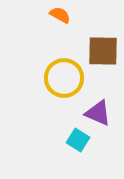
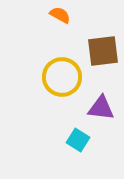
brown square: rotated 8 degrees counterclockwise
yellow circle: moved 2 px left, 1 px up
purple triangle: moved 3 px right, 5 px up; rotated 16 degrees counterclockwise
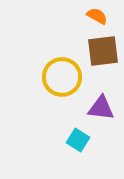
orange semicircle: moved 37 px right, 1 px down
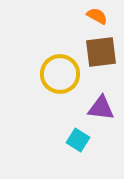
brown square: moved 2 px left, 1 px down
yellow circle: moved 2 px left, 3 px up
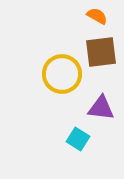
yellow circle: moved 2 px right
cyan square: moved 1 px up
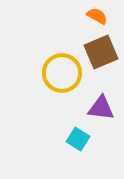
brown square: rotated 16 degrees counterclockwise
yellow circle: moved 1 px up
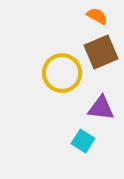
cyan square: moved 5 px right, 2 px down
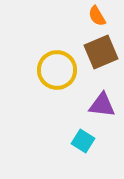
orange semicircle: rotated 150 degrees counterclockwise
yellow circle: moved 5 px left, 3 px up
purple triangle: moved 1 px right, 3 px up
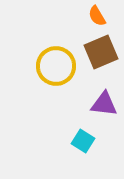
yellow circle: moved 1 px left, 4 px up
purple triangle: moved 2 px right, 1 px up
